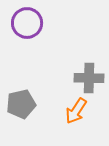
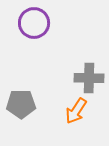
purple circle: moved 7 px right
gray pentagon: rotated 12 degrees clockwise
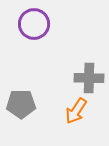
purple circle: moved 1 px down
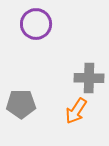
purple circle: moved 2 px right
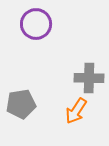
gray pentagon: rotated 8 degrees counterclockwise
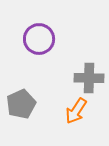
purple circle: moved 3 px right, 15 px down
gray pentagon: rotated 16 degrees counterclockwise
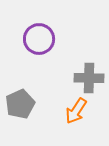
gray pentagon: moved 1 px left
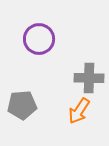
gray pentagon: moved 2 px right, 1 px down; rotated 20 degrees clockwise
orange arrow: moved 3 px right
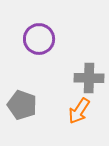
gray pentagon: rotated 24 degrees clockwise
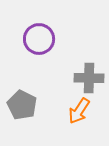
gray pentagon: rotated 8 degrees clockwise
